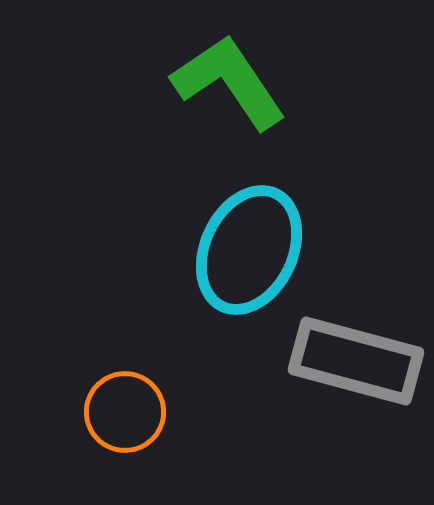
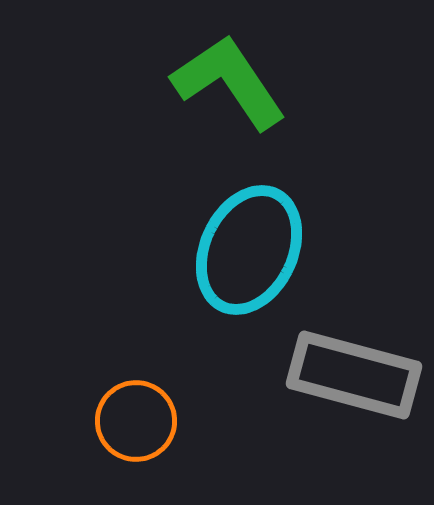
gray rectangle: moved 2 px left, 14 px down
orange circle: moved 11 px right, 9 px down
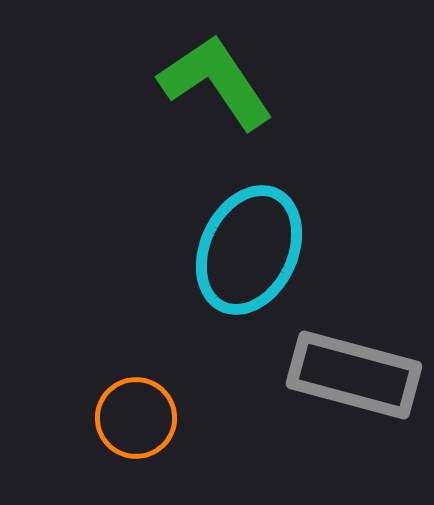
green L-shape: moved 13 px left
orange circle: moved 3 px up
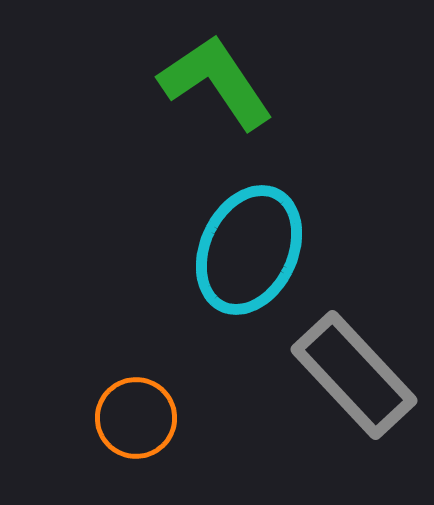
gray rectangle: rotated 32 degrees clockwise
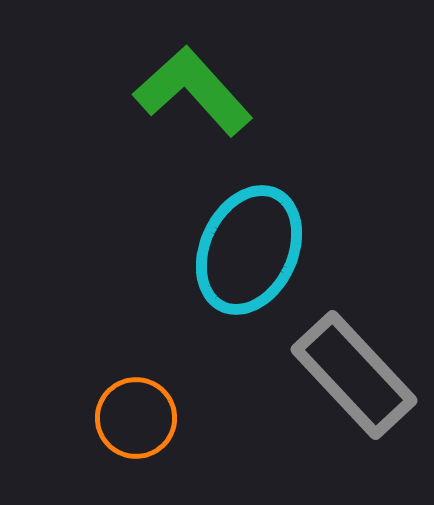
green L-shape: moved 23 px left, 9 px down; rotated 8 degrees counterclockwise
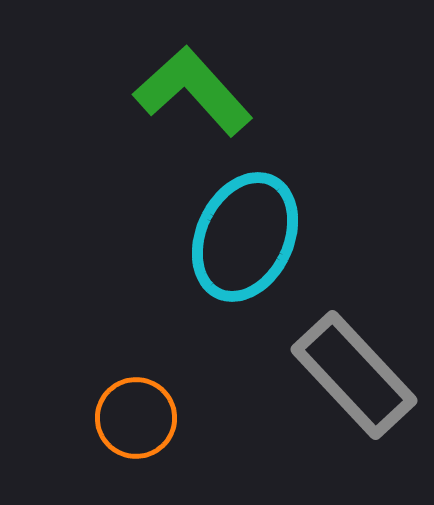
cyan ellipse: moved 4 px left, 13 px up
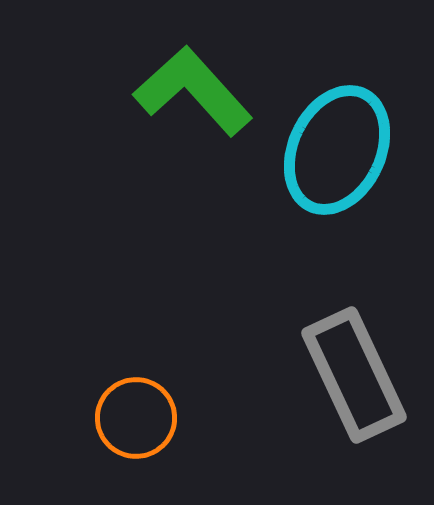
cyan ellipse: moved 92 px right, 87 px up
gray rectangle: rotated 18 degrees clockwise
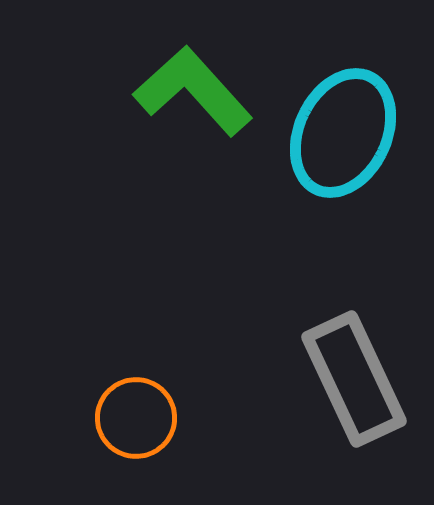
cyan ellipse: moved 6 px right, 17 px up
gray rectangle: moved 4 px down
